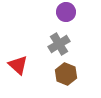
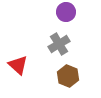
brown hexagon: moved 2 px right, 2 px down
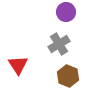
red triangle: rotated 15 degrees clockwise
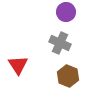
gray cross: moved 1 px right, 1 px up; rotated 35 degrees counterclockwise
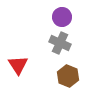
purple circle: moved 4 px left, 5 px down
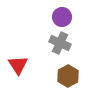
brown hexagon: rotated 10 degrees clockwise
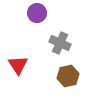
purple circle: moved 25 px left, 4 px up
brown hexagon: rotated 15 degrees clockwise
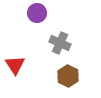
red triangle: moved 3 px left
brown hexagon: rotated 20 degrees counterclockwise
